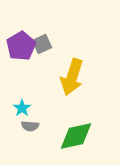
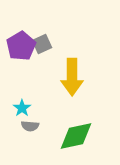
yellow arrow: rotated 18 degrees counterclockwise
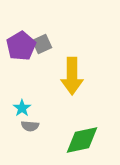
yellow arrow: moved 1 px up
green diamond: moved 6 px right, 4 px down
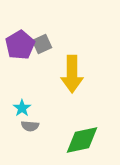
purple pentagon: moved 1 px left, 1 px up
yellow arrow: moved 2 px up
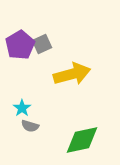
yellow arrow: rotated 105 degrees counterclockwise
gray semicircle: rotated 12 degrees clockwise
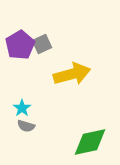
gray semicircle: moved 4 px left
green diamond: moved 8 px right, 2 px down
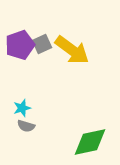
purple pentagon: rotated 12 degrees clockwise
yellow arrow: moved 24 px up; rotated 51 degrees clockwise
cyan star: rotated 18 degrees clockwise
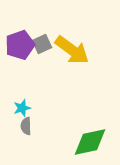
gray semicircle: rotated 72 degrees clockwise
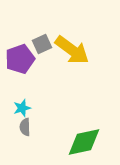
purple pentagon: moved 14 px down
gray semicircle: moved 1 px left, 1 px down
green diamond: moved 6 px left
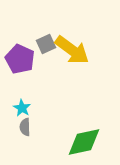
gray square: moved 4 px right
purple pentagon: rotated 28 degrees counterclockwise
cyan star: rotated 24 degrees counterclockwise
